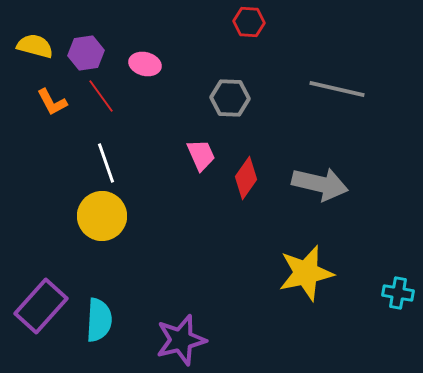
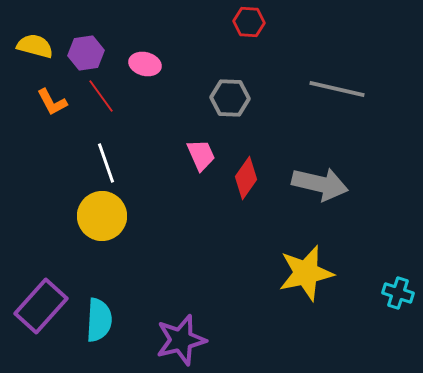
cyan cross: rotated 8 degrees clockwise
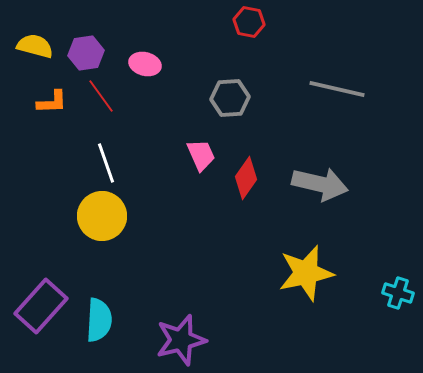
red hexagon: rotated 8 degrees clockwise
gray hexagon: rotated 6 degrees counterclockwise
orange L-shape: rotated 64 degrees counterclockwise
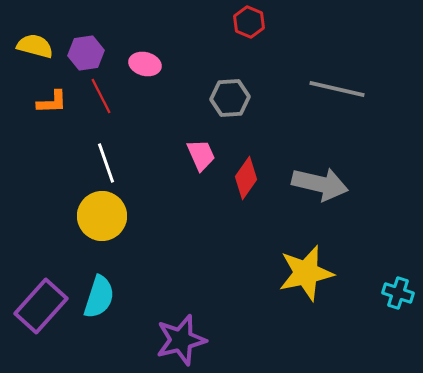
red hexagon: rotated 12 degrees clockwise
red line: rotated 9 degrees clockwise
cyan semicircle: moved 23 px up; rotated 15 degrees clockwise
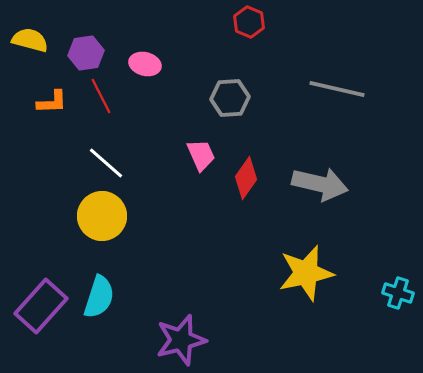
yellow semicircle: moved 5 px left, 6 px up
white line: rotated 30 degrees counterclockwise
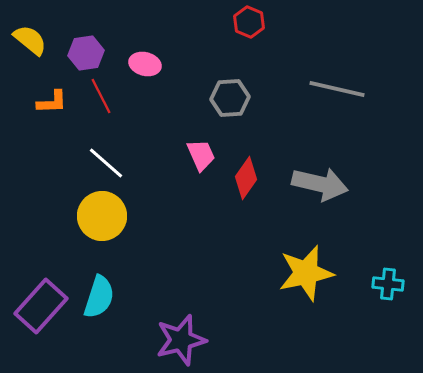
yellow semicircle: rotated 24 degrees clockwise
cyan cross: moved 10 px left, 9 px up; rotated 12 degrees counterclockwise
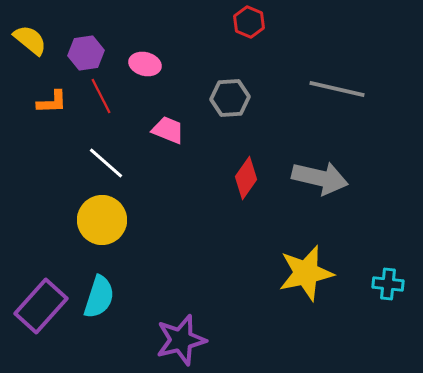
pink trapezoid: moved 33 px left, 25 px up; rotated 44 degrees counterclockwise
gray arrow: moved 6 px up
yellow circle: moved 4 px down
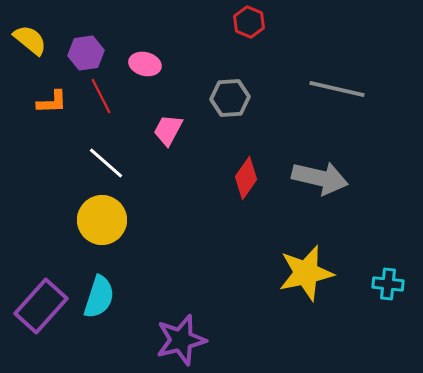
pink trapezoid: rotated 84 degrees counterclockwise
